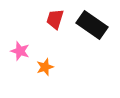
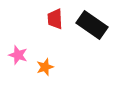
red trapezoid: rotated 20 degrees counterclockwise
pink star: moved 2 px left, 4 px down
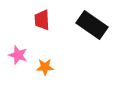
red trapezoid: moved 13 px left, 1 px down
orange star: rotated 18 degrees clockwise
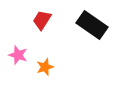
red trapezoid: rotated 35 degrees clockwise
orange star: rotated 18 degrees counterclockwise
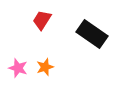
black rectangle: moved 9 px down
pink star: moved 13 px down
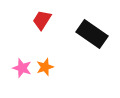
pink star: moved 4 px right
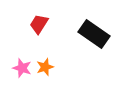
red trapezoid: moved 3 px left, 4 px down
black rectangle: moved 2 px right
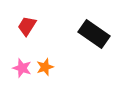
red trapezoid: moved 12 px left, 2 px down
